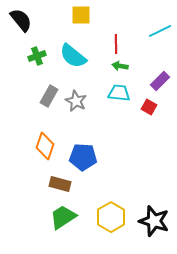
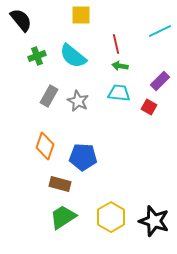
red line: rotated 12 degrees counterclockwise
gray star: moved 2 px right
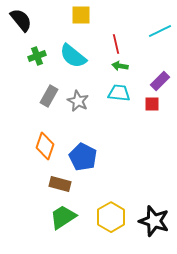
red square: moved 3 px right, 3 px up; rotated 28 degrees counterclockwise
blue pentagon: rotated 24 degrees clockwise
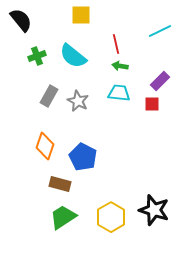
black star: moved 11 px up
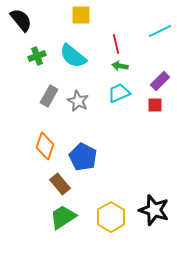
cyan trapezoid: rotated 30 degrees counterclockwise
red square: moved 3 px right, 1 px down
brown rectangle: rotated 35 degrees clockwise
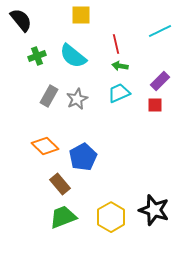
gray star: moved 1 px left, 2 px up; rotated 20 degrees clockwise
orange diamond: rotated 64 degrees counterclockwise
blue pentagon: rotated 16 degrees clockwise
green trapezoid: rotated 12 degrees clockwise
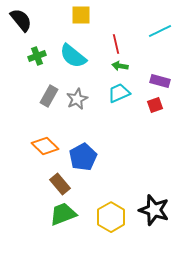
purple rectangle: rotated 60 degrees clockwise
red square: rotated 21 degrees counterclockwise
green trapezoid: moved 3 px up
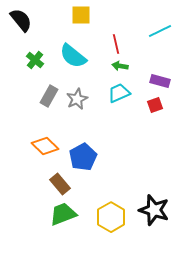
green cross: moved 2 px left, 4 px down; rotated 30 degrees counterclockwise
